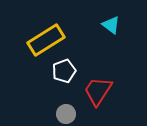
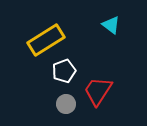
gray circle: moved 10 px up
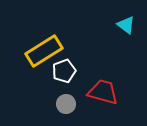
cyan triangle: moved 15 px right
yellow rectangle: moved 2 px left, 11 px down
red trapezoid: moved 5 px right, 1 px down; rotated 72 degrees clockwise
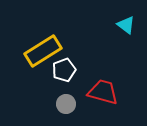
yellow rectangle: moved 1 px left
white pentagon: moved 1 px up
